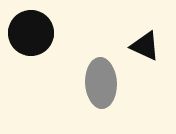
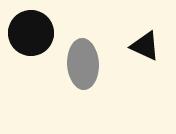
gray ellipse: moved 18 px left, 19 px up
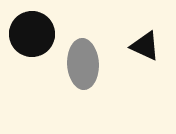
black circle: moved 1 px right, 1 px down
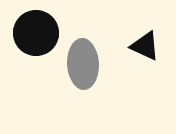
black circle: moved 4 px right, 1 px up
